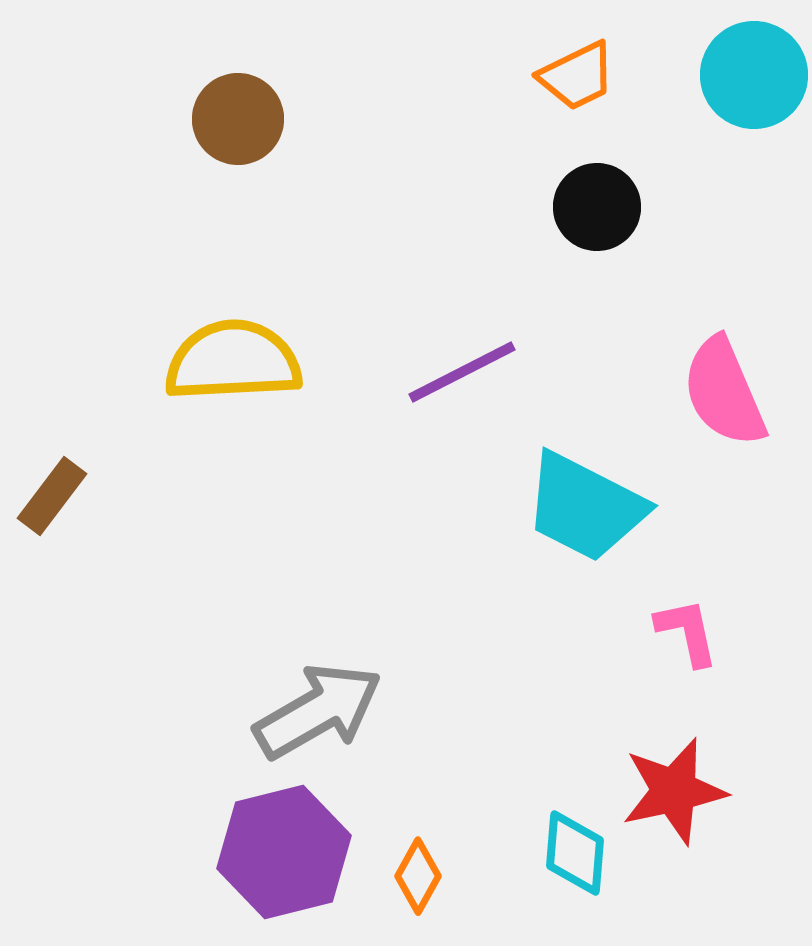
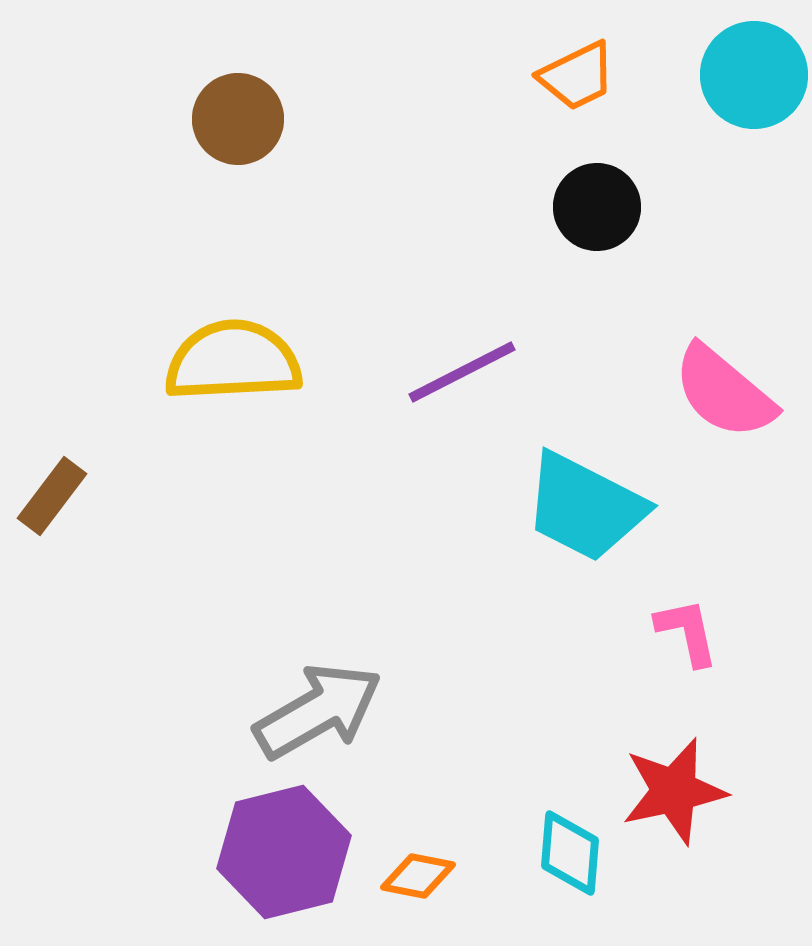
pink semicircle: rotated 27 degrees counterclockwise
cyan diamond: moved 5 px left
orange diamond: rotated 72 degrees clockwise
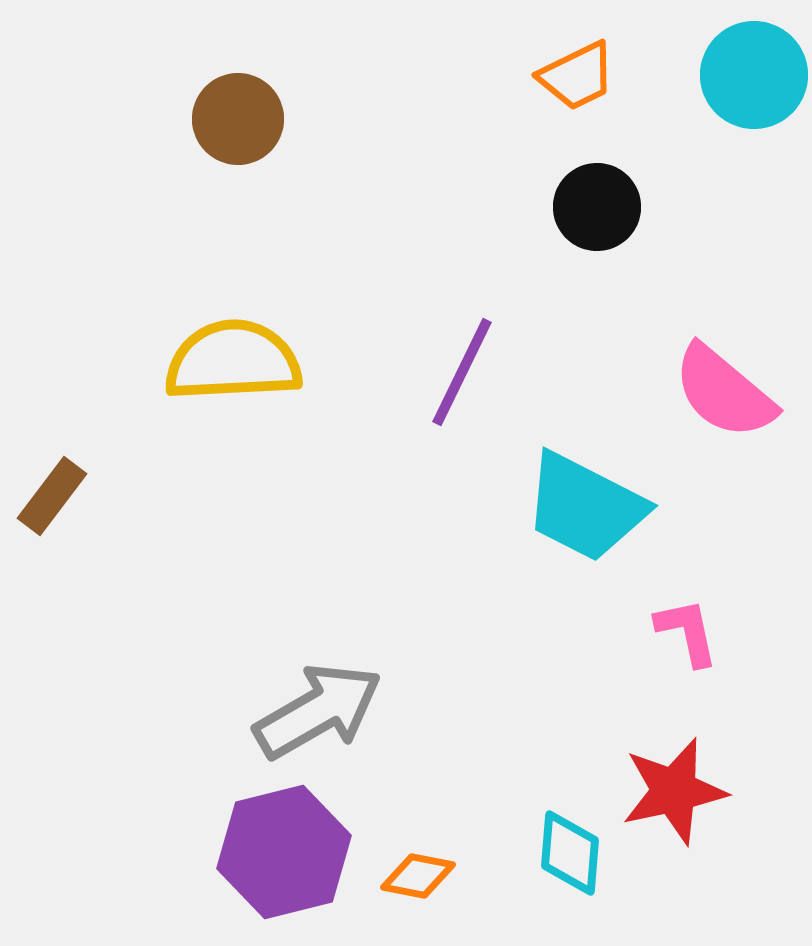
purple line: rotated 37 degrees counterclockwise
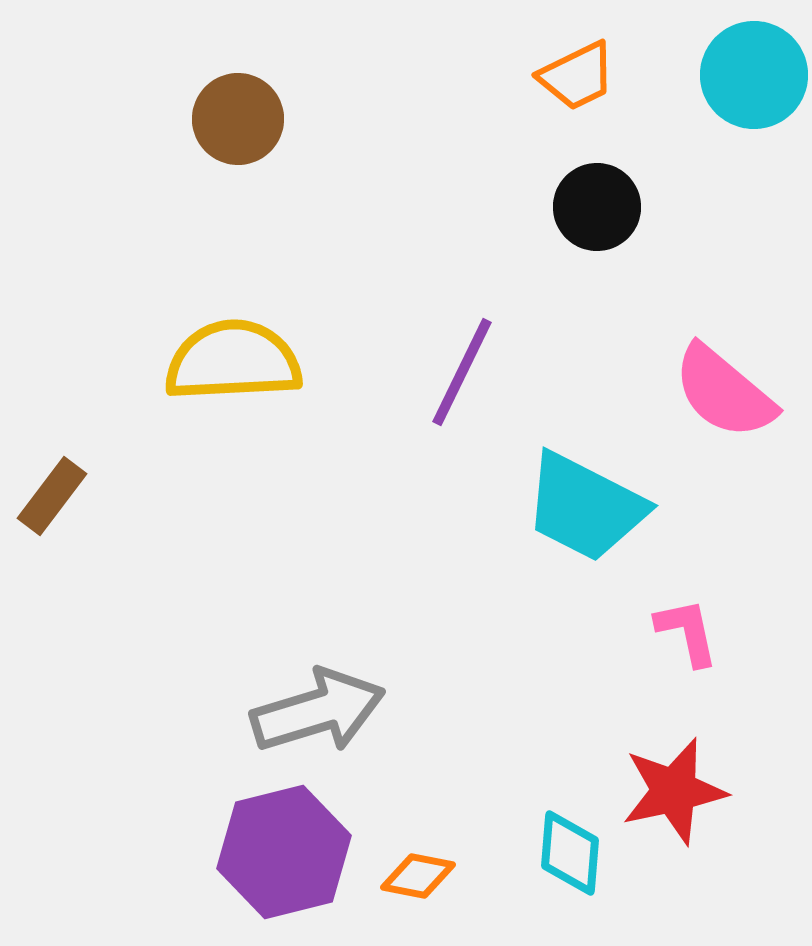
gray arrow: rotated 13 degrees clockwise
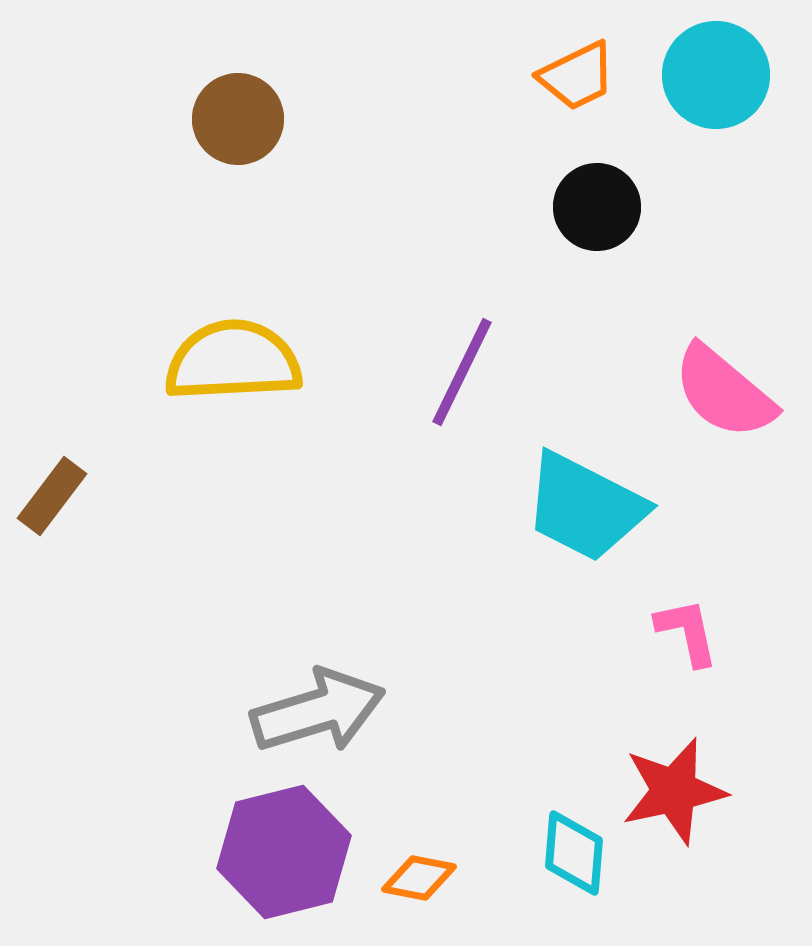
cyan circle: moved 38 px left
cyan diamond: moved 4 px right
orange diamond: moved 1 px right, 2 px down
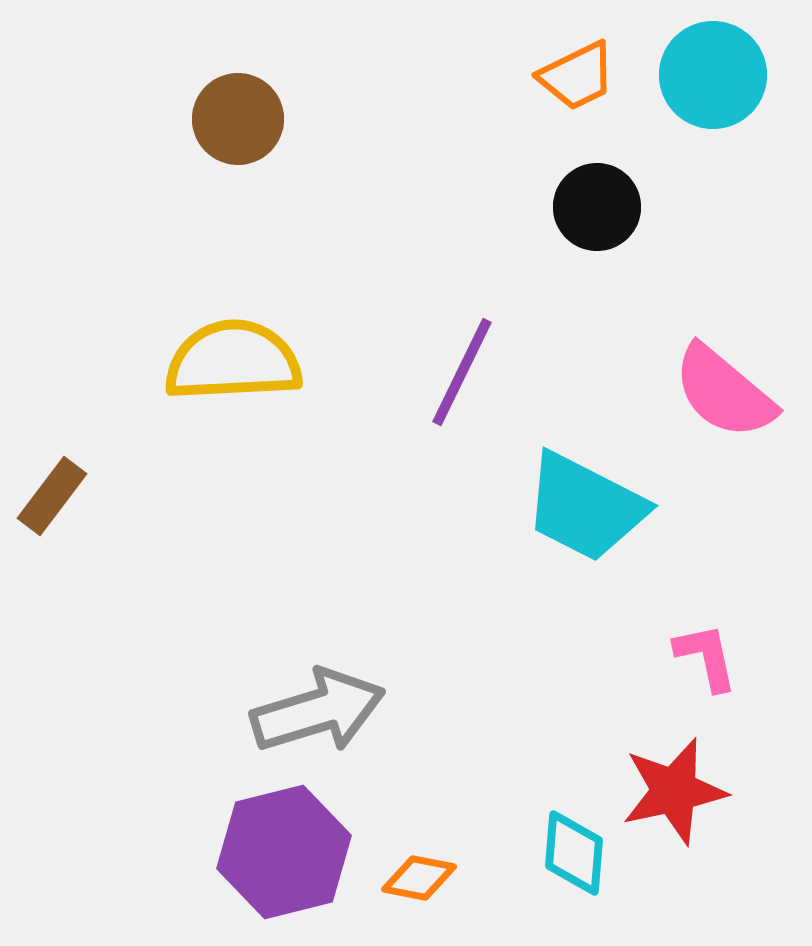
cyan circle: moved 3 px left
pink L-shape: moved 19 px right, 25 px down
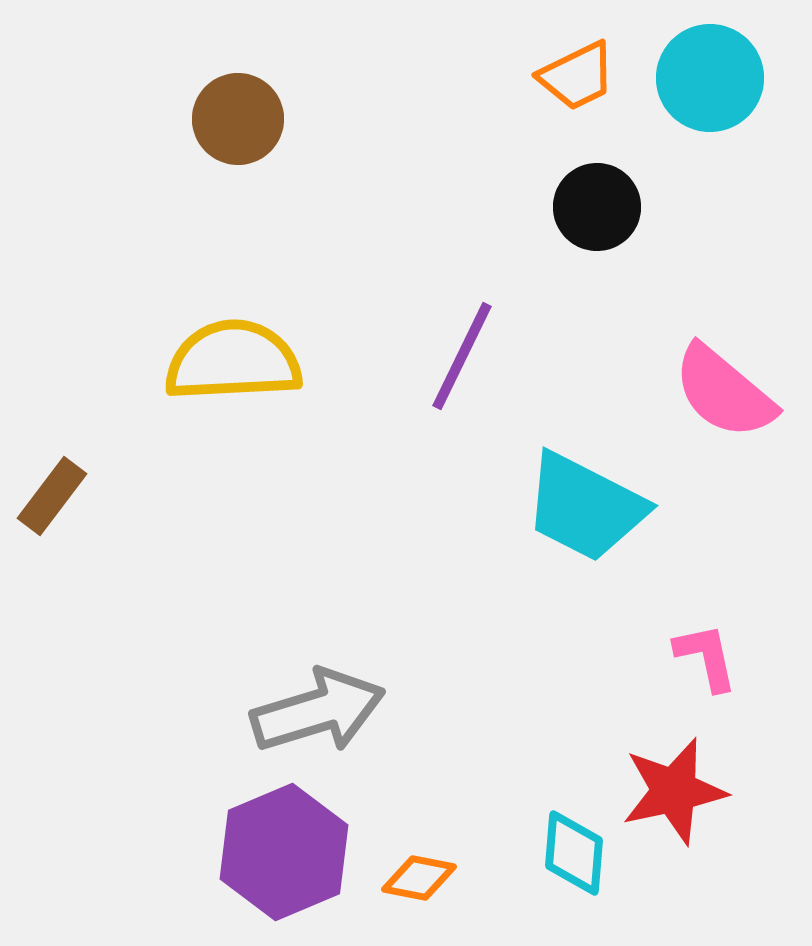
cyan circle: moved 3 px left, 3 px down
purple line: moved 16 px up
purple hexagon: rotated 9 degrees counterclockwise
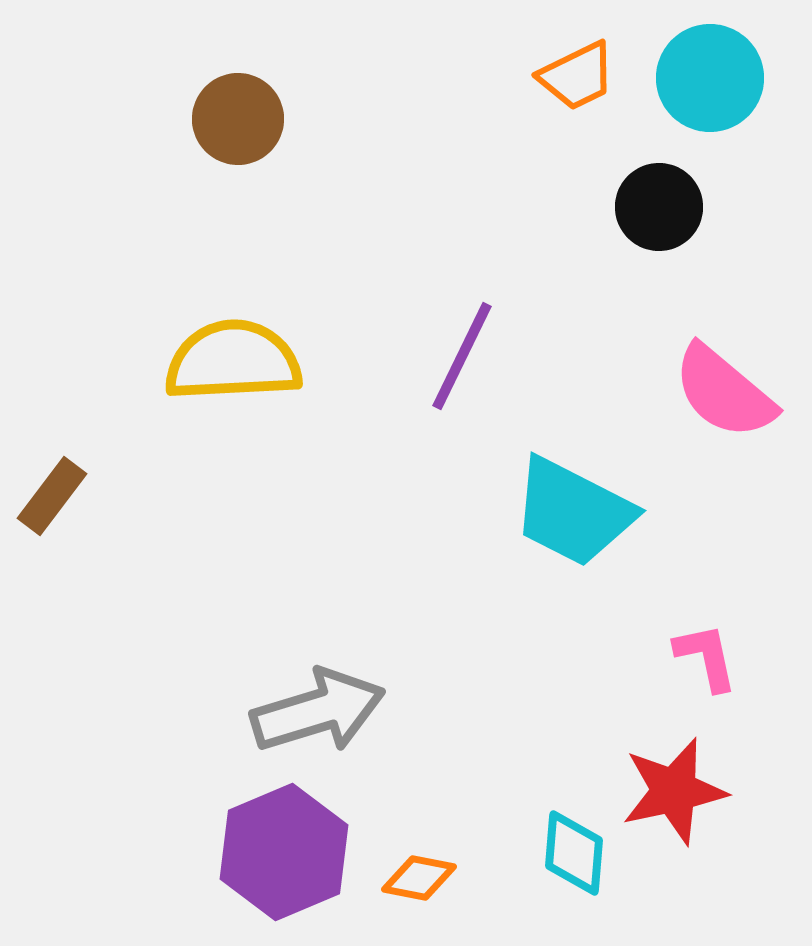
black circle: moved 62 px right
cyan trapezoid: moved 12 px left, 5 px down
